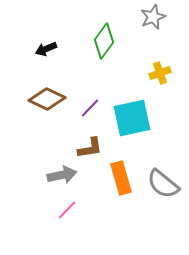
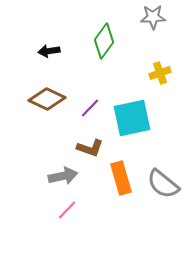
gray star: rotated 20 degrees clockwise
black arrow: moved 3 px right, 2 px down; rotated 15 degrees clockwise
brown L-shape: rotated 28 degrees clockwise
gray arrow: moved 1 px right, 1 px down
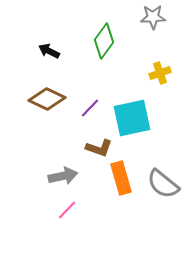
black arrow: rotated 35 degrees clockwise
brown L-shape: moved 9 px right
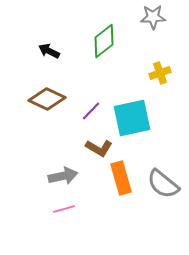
green diamond: rotated 16 degrees clockwise
purple line: moved 1 px right, 3 px down
brown L-shape: rotated 12 degrees clockwise
pink line: moved 3 px left, 1 px up; rotated 30 degrees clockwise
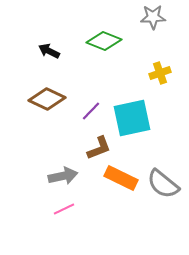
green diamond: rotated 60 degrees clockwise
brown L-shape: rotated 52 degrees counterclockwise
orange rectangle: rotated 48 degrees counterclockwise
pink line: rotated 10 degrees counterclockwise
